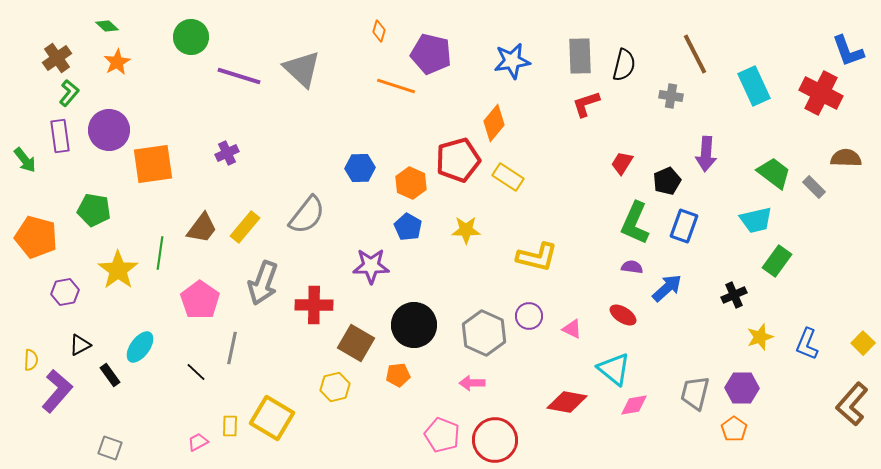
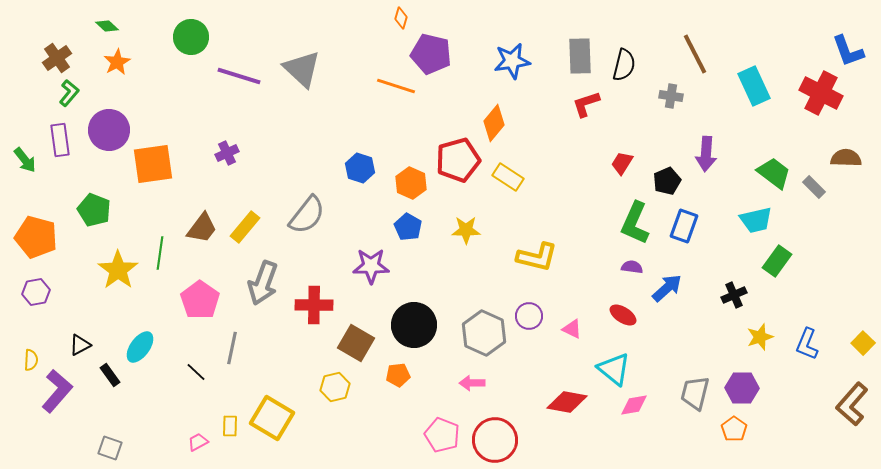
orange diamond at (379, 31): moved 22 px right, 13 px up
purple rectangle at (60, 136): moved 4 px down
blue hexagon at (360, 168): rotated 20 degrees clockwise
green pentagon at (94, 210): rotated 12 degrees clockwise
purple hexagon at (65, 292): moved 29 px left
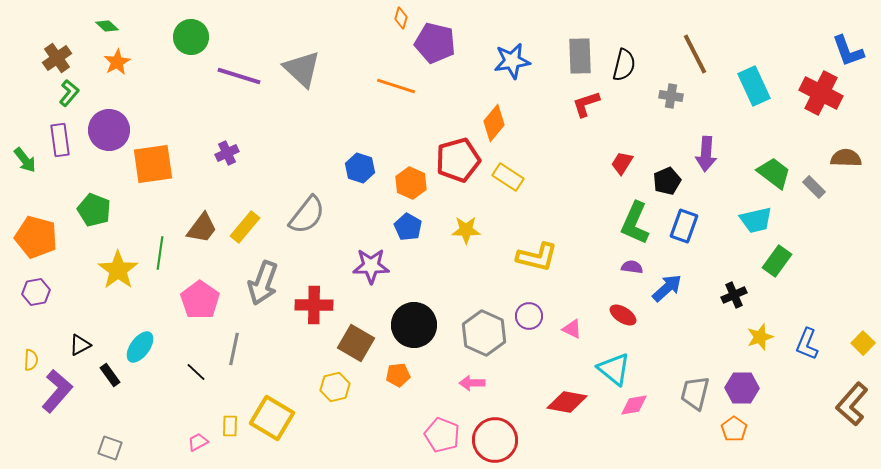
purple pentagon at (431, 54): moved 4 px right, 11 px up
gray line at (232, 348): moved 2 px right, 1 px down
